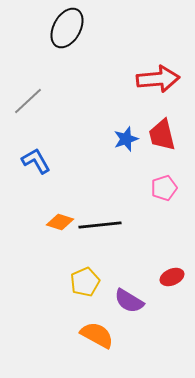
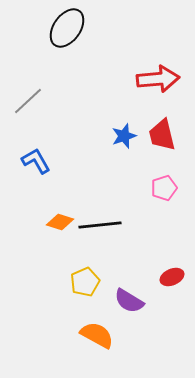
black ellipse: rotated 6 degrees clockwise
blue star: moved 2 px left, 3 px up
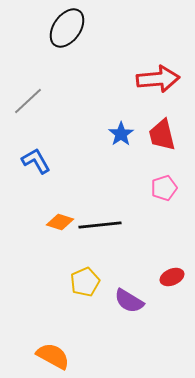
blue star: moved 3 px left, 2 px up; rotated 15 degrees counterclockwise
orange semicircle: moved 44 px left, 21 px down
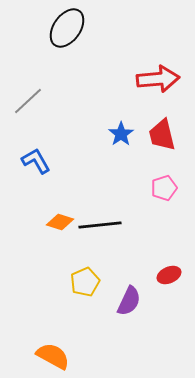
red ellipse: moved 3 px left, 2 px up
purple semicircle: rotated 96 degrees counterclockwise
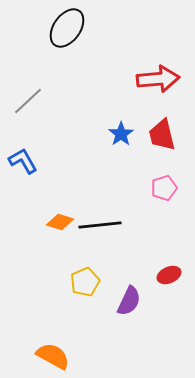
blue L-shape: moved 13 px left
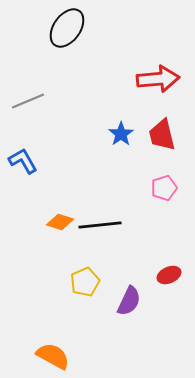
gray line: rotated 20 degrees clockwise
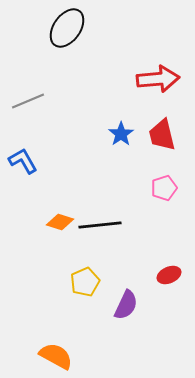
purple semicircle: moved 3 px left, 4 px down
orange semicircle: moved 3 px right
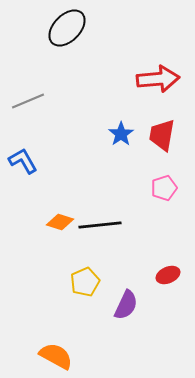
black ellipse: rotated 9 degrees clockwise
red trapezoid: rotated 24 degrees clockwise
red ellipse: moved 1 px left
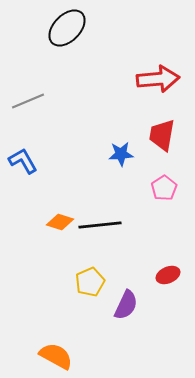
blue star: moved 20 px down; rotated 30 degrees clockwise
pink pentagon: rotated 15 degrees counterclockwise
yellow pentagon: moved 5 px right
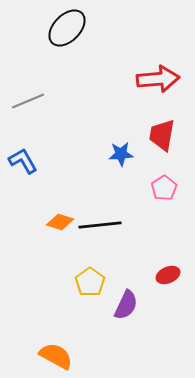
yellow pentagon: rotated 12 degrees counterclockwise
